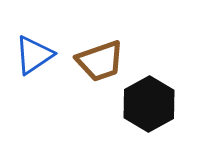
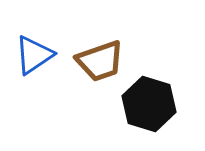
black hexagon: rotated 14 degrees counterclockwise
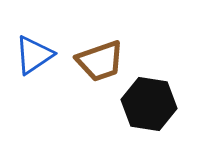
black hexagon: rotated 8 degrees counterclockwise
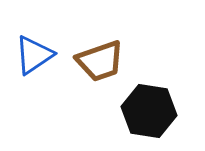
black hexagon: moved 7 px down
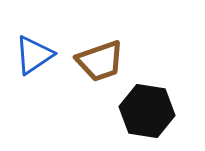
black hexagon: moved 2 px left
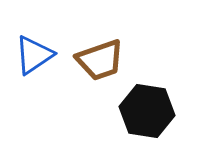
brown trapezoid: moved 1 px up
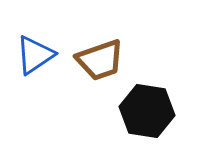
blue triangle: moved 1 px right
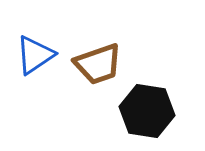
brown trapezoid: moved 2 px left, 4 px down
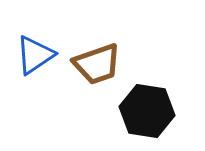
brown trapezoid: moved 1 px left
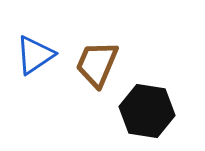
brown trapezoid: rotated 132 degrees clockwise
